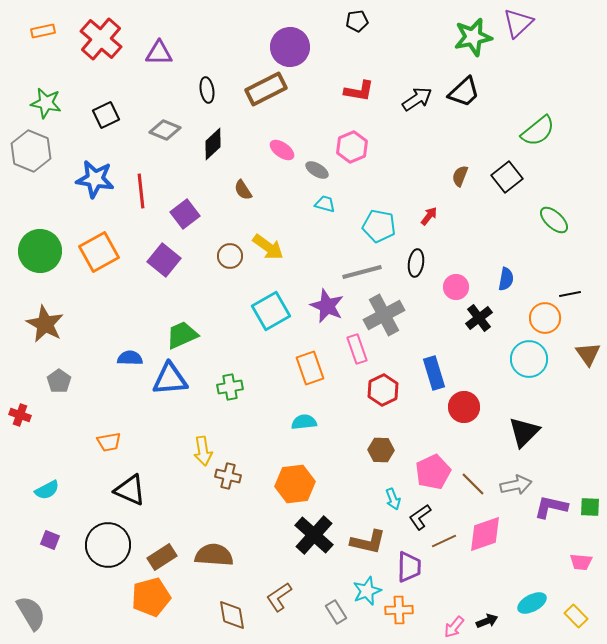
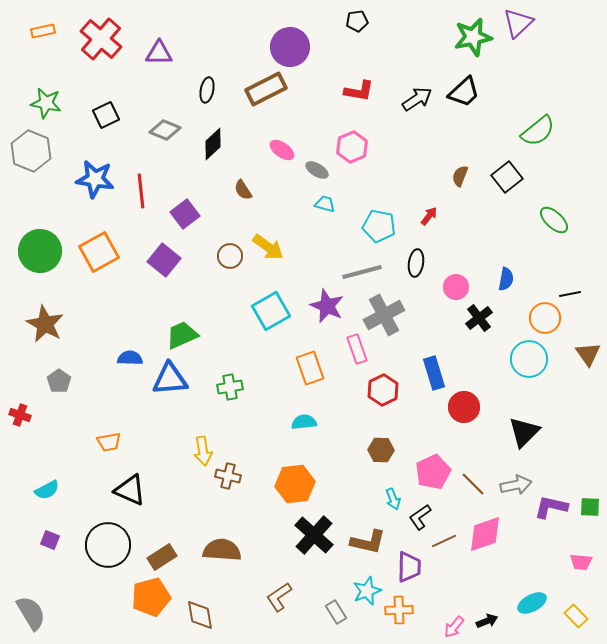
black ellipse at (207, 90): rotated 20 degrees clockwise
brown semicircle at (214, 555): moved 8 px right, 5 px up
brown diamond at (232, 615): moved 32 px left
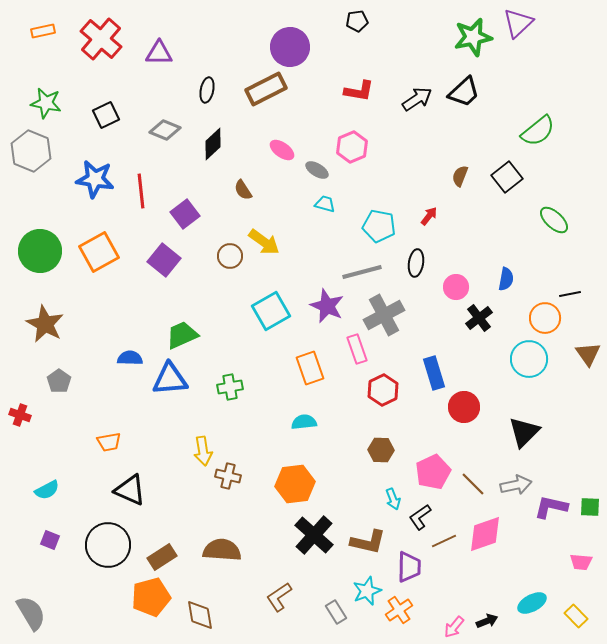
yellow arrow at (268, 247): moved 4 px left, 5 px up
orange cross at (399, 610): rotated 32 degrees counterclockwise
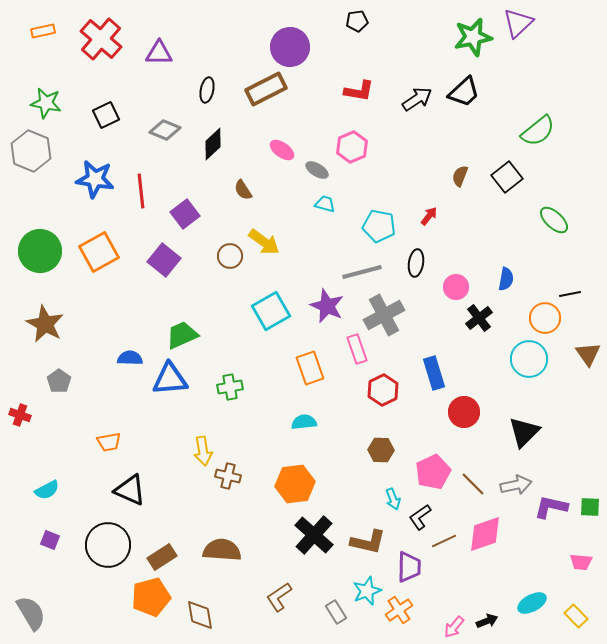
red circle at (464, 407): moved 5 px down
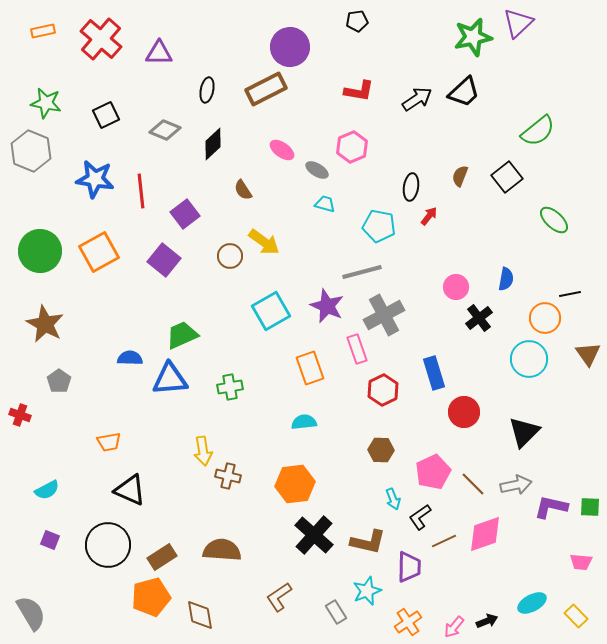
black ellipse at (416, 263): moved 5 px left, 76 px up
orange cross at (399, 610): moved 9 px right, 12 px down
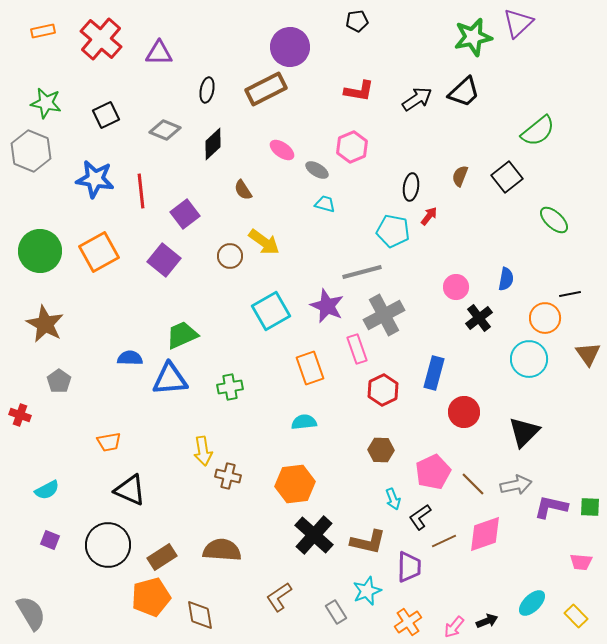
cyan pentagon at (379, 226): moved 14 px right, 5 px down
blue rectangle at (434, 373): rotated 32 degrees clockwise
cyan ellipse at (532, 603): rotated 16 degrees counterclockwise
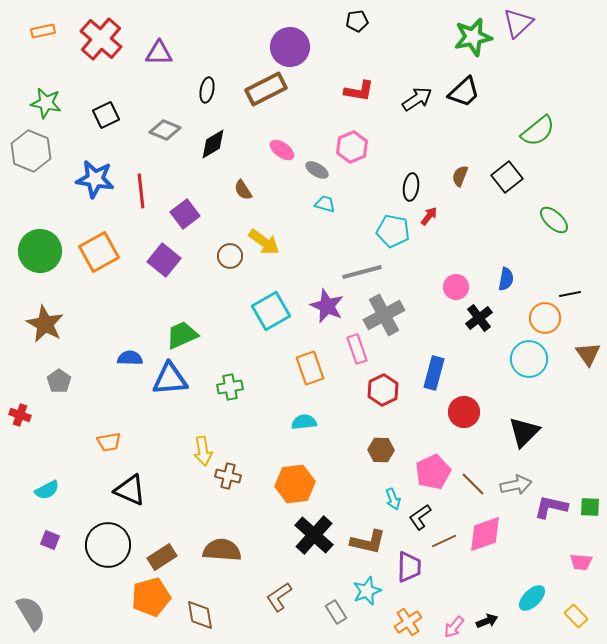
black diamond at (213, 144): rotated 12 degrees clockwise
cyan ellipse at (532, 603): moved 5 px up
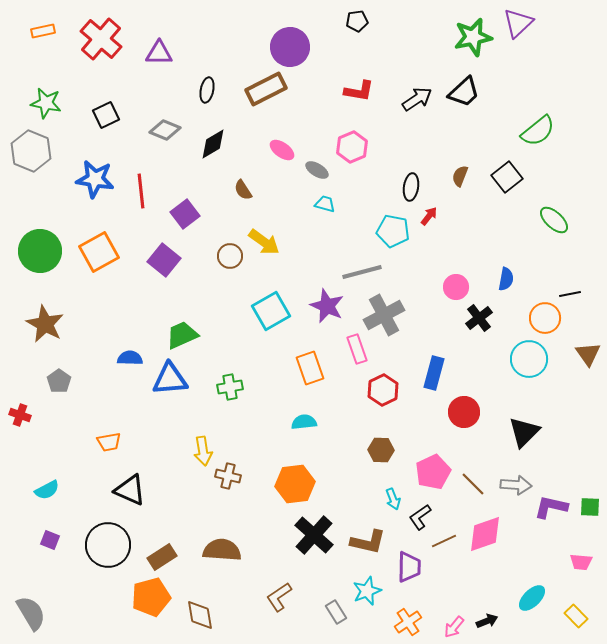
gray arrow at (516, 485): rotated 16 degrees clockwise
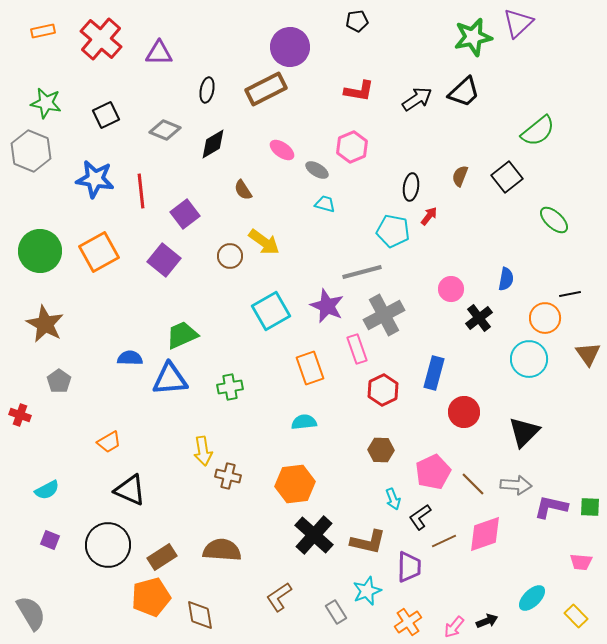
pink circle at (456, 287): moved 5 px left, 2 px down
orange trapezoid at (109, 442): rotated 20 degrees counterclockwise
